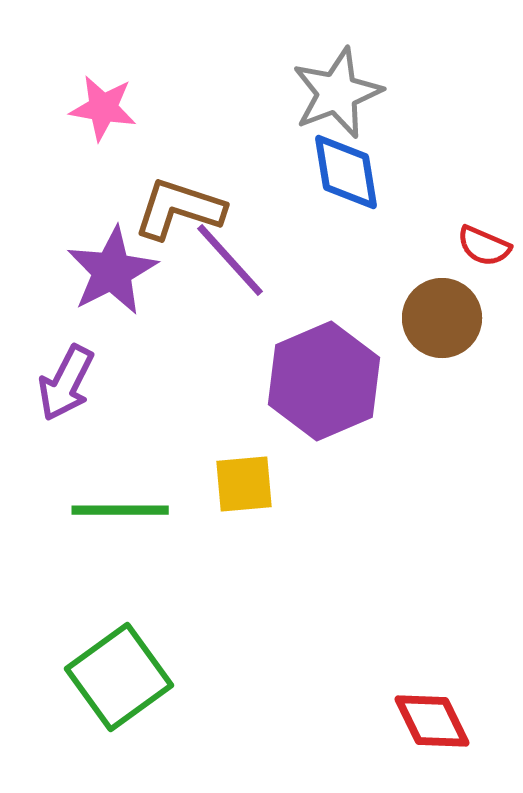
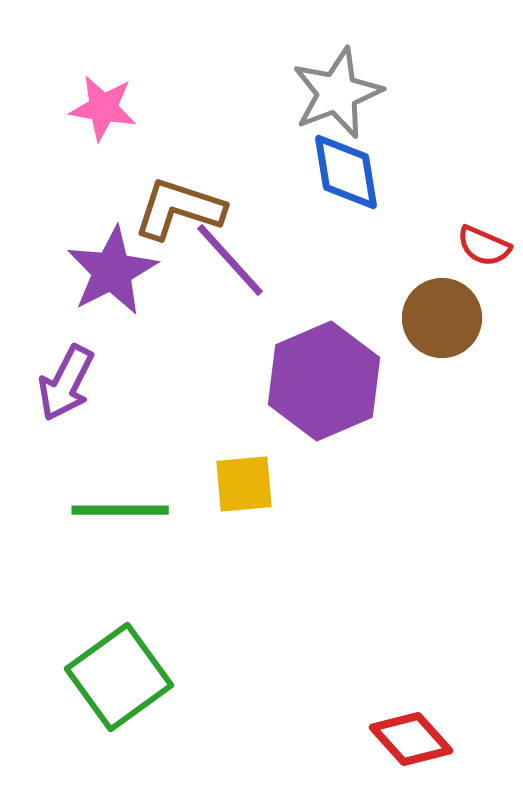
red diamond: moved 21 px left, 18 px down; rotated 16 degrees counterclockwise
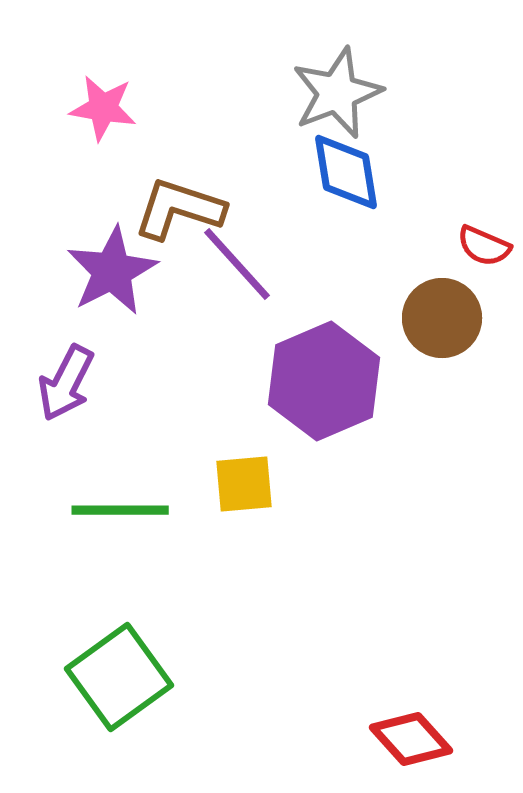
purple line: moved 7 px right, 4 px down
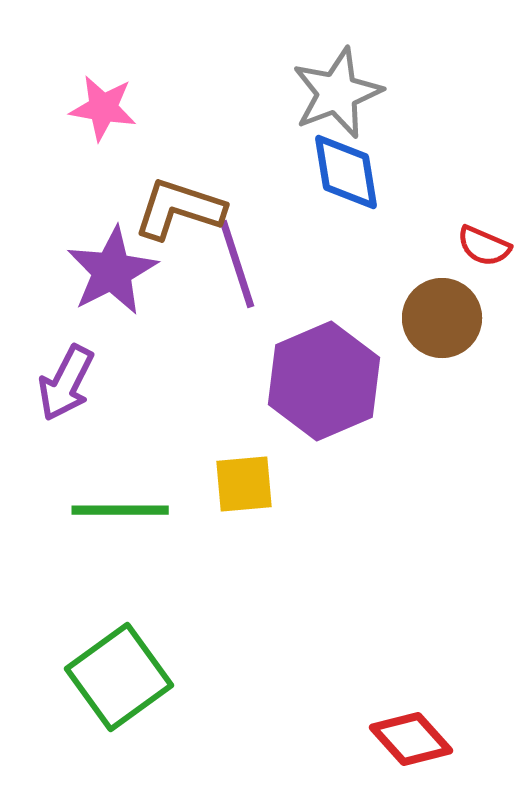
purple line: rotated 24 degrees clockwise
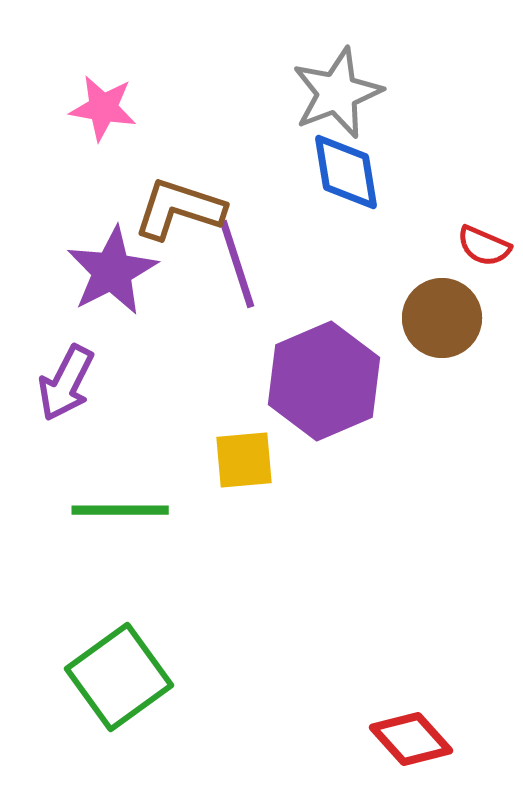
yellow square: moved 24 px up
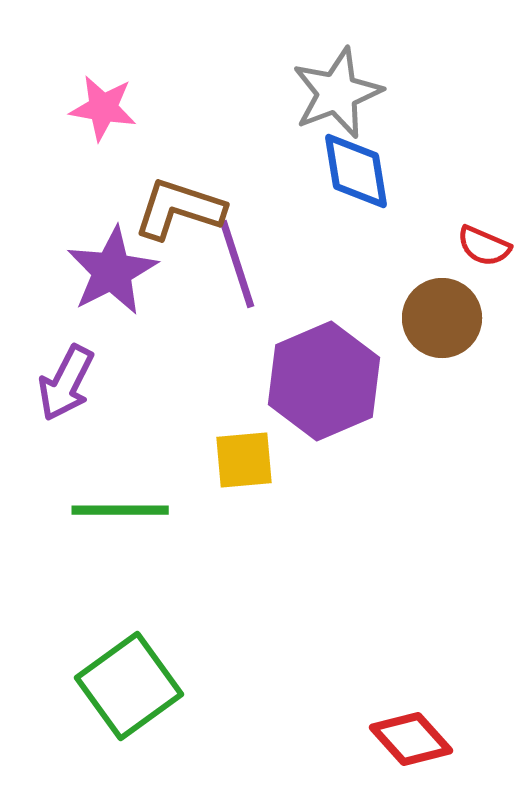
blue diamond: moved 10 px right, 1 px up
green square: moved 10 px right, 9 px down
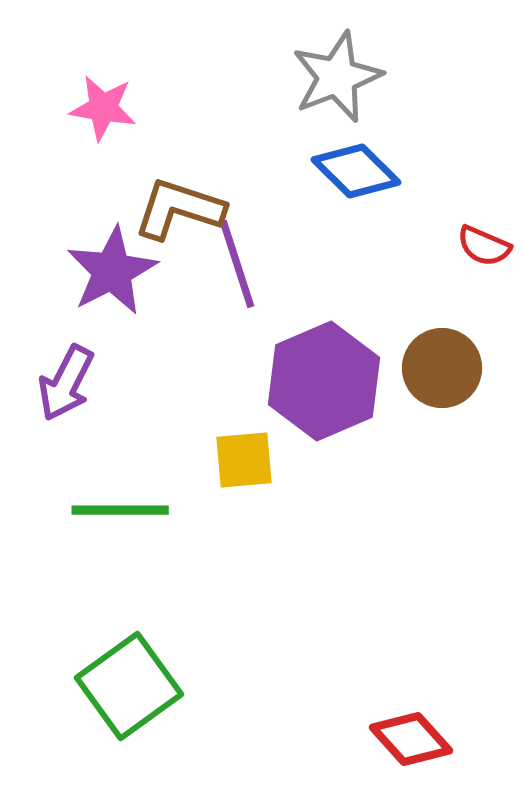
gray star: moved 16 px up
blue diamond: rotated 36 degrees counterclockwise
brown circle: moved 50 px down
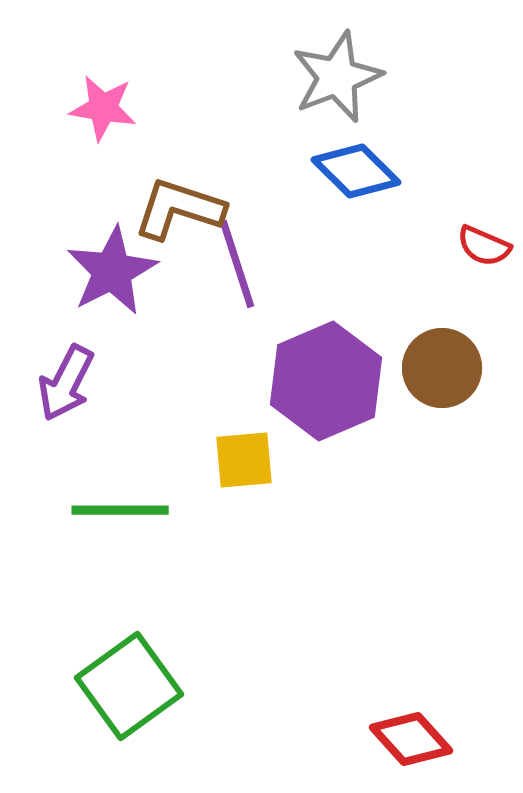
purple hexagon: moved 2 px right
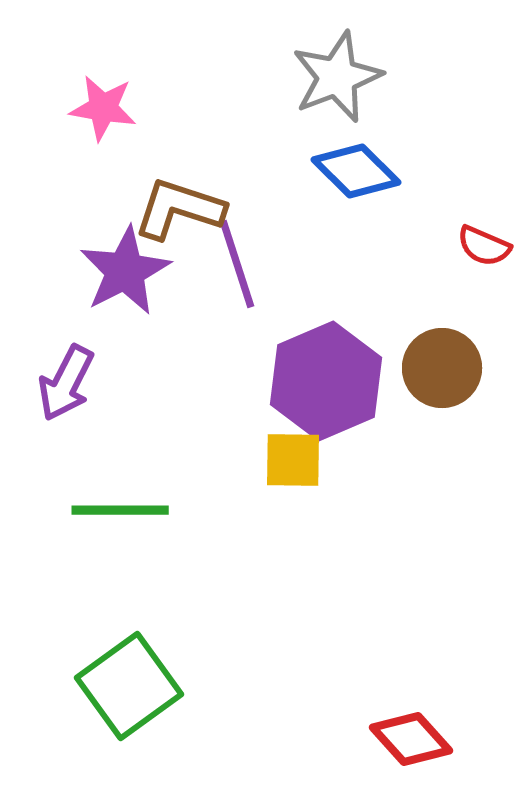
purple star: moved 13 px right
yellow square: moved 49 px right; rotated 6 degrees clockwise
